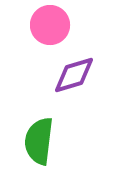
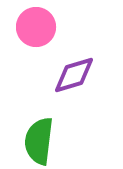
pink circle: moved 14 px left, 2 px down
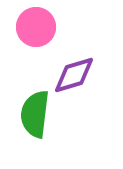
green semicircle: moved 4 px left, 27 px up
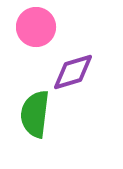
purple diamond: moved 1 px left, 3 px up
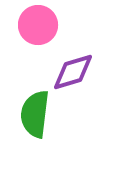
pink circle: moved 2 px right, 2 px up
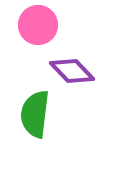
purple diamond: moved 1 px left, 1 px up; rotated 63 degrees clockwise
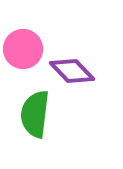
pink circle: moved 15 px left, 24 px down
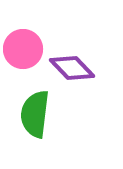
purple diamond: moved 3 px up
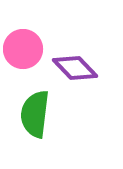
purple diamond: moved 3 px right
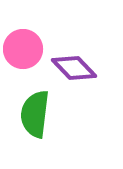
purple diamond: moved 1 px left
